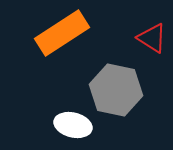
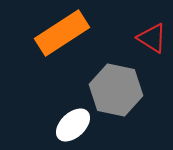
white ellipse: rotated 57 degrees counterclockwise
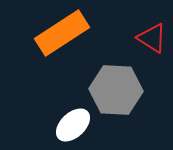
gray hexagon: rotated 9 degrees counterclockwise
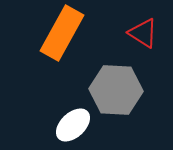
orange rectangle: rotated 28 degrees counterclockwise
red triangle: moved 9 px left, 5 px up
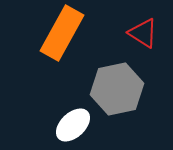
gray hexagon: moved 1 px right, 1 px up; rotated 15 degrees counterclockwise
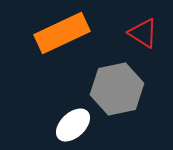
orange rectangle: rotated 36 degrees clockwise
